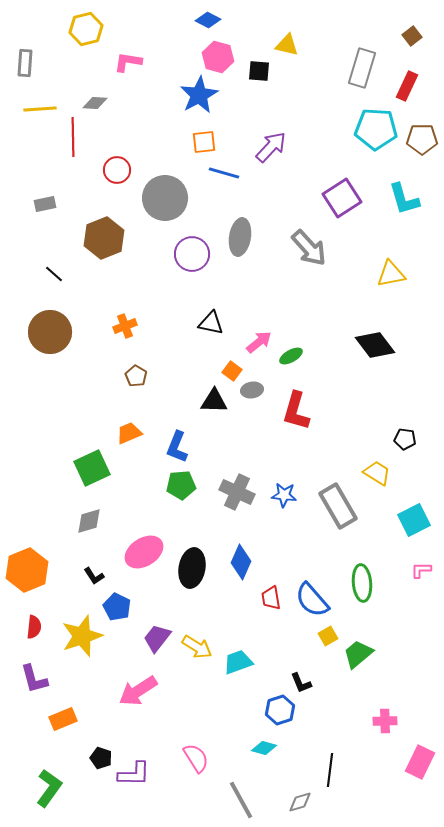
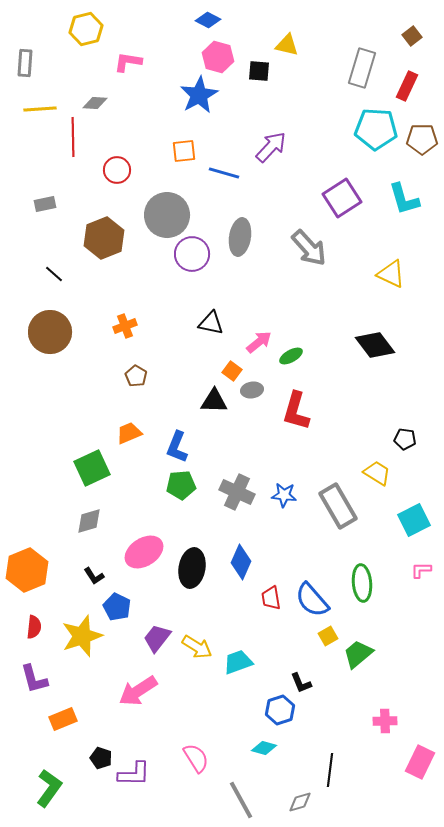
orange square at (204, 142): moved 20 px left, 9 px down
gray circle at (165, 198): moved 2 px right, 17 px down
yellow triangle at (391, 274): rotated 36 degrees clockwise
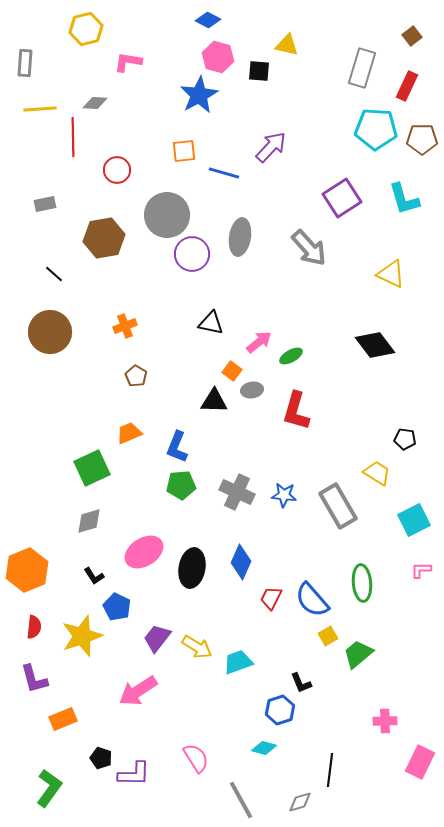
brown hexagon at (104, 238): rotated 12 degrees clockwise
red trapezoid at (271, 598): rotated 35 degrees clockwise
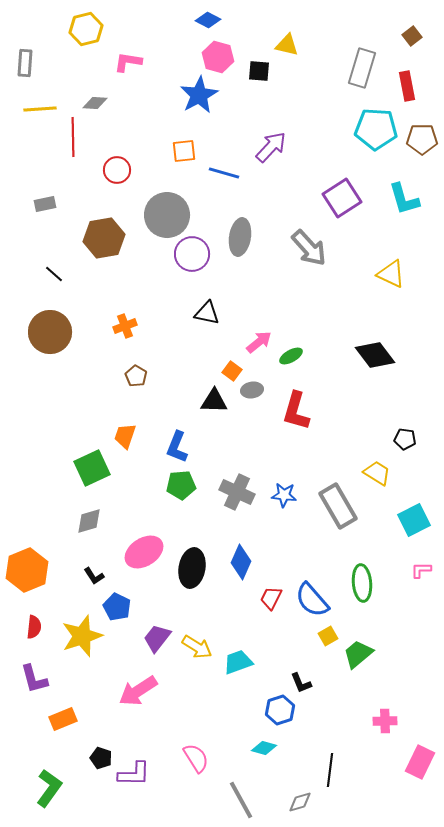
red rectangle at (407, 86): rotated 36 degrees counterclockwise
black triangle at (211, 323): moved 4 px left, 10 px up
black diamond at (375, 345): moved 10 px down
orange trapezoid at (129, 433): moved 4 px left, 3 px down; rotated 48 degrees counterclockwise
